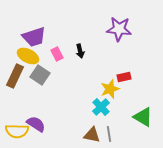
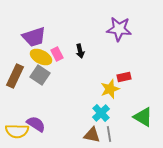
yellow ellipse: moved 13 px right, 1 px down
cyan cross: moved 6 px down
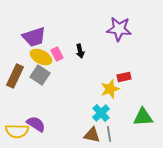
green triangle: rotated 35 degrees counterclockwise
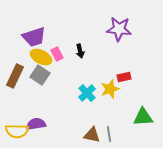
cyan cross: moved 14 px left, 20 px up
purple semicircle: rotated 42 degrees counterclockwise
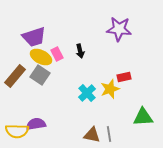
brown rectangle: rotated 15 degrees clockwise
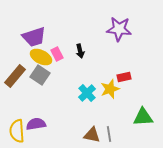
yellow semicircle: rotated 85 degrees clockwise
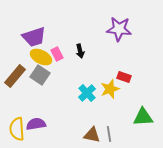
red rectangle: rotated 32 degrees clockwise
yellow semicircle: moved 2 px up
